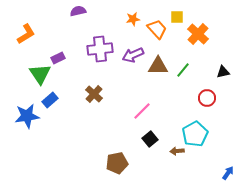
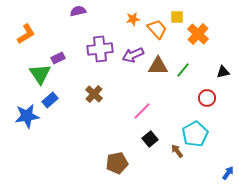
brown arrow: rotated 56 degrees clockwise
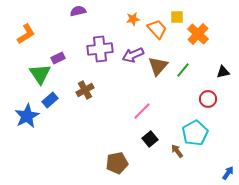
brown triangle: rotated 50 degrees counterclockwise
brown cross: moved 9 px left, 4 px up; rotated 18 degrees clockwise
red circle: moved 1 px right, 1 px down
blue star: rotated 20 degrees counterclockwise
cyan pentagon: moved 1 px up
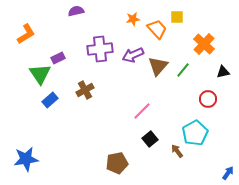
purple semicircle: moved 2 px left
orange cross: moved 6 px right, 10 px down
blue star: moved 1 px left, 43 px down; rotated 20 degrees clockwise
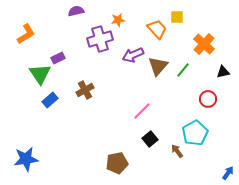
orange star: moved 15 px left, 1 px down
purple cross: moved 10 px up; rotated 10 degrees counterclockwise
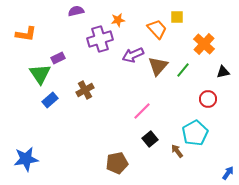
orange L-shape: rotated 40 degrees clockwise
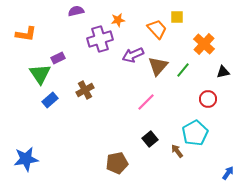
pink line: moved 4 px right, 9 px up
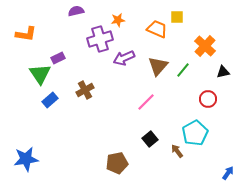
orange trapezoid: rotated 25 degrees counterclockwise
orange cross: moved 1 px right, 2 px down
purple arrow: moved 9 px left, 3 px down
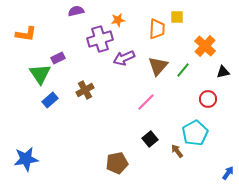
orange trapezoid: rotated 70 degrees clockwise
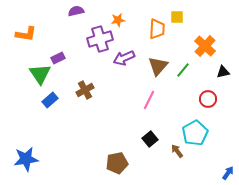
pink line: moved 3 px right, 2 px up; rotated 18 degrees counterclockwise
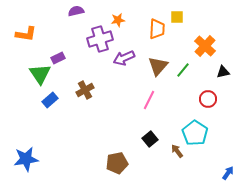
cyan pentagon: rotated 10 degrees counterclockwise
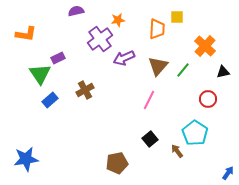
purple cross: rotated 20 degrees counterclockwise
